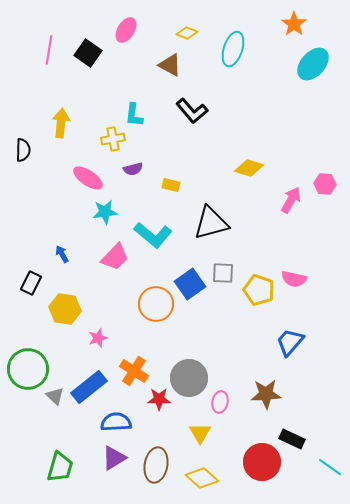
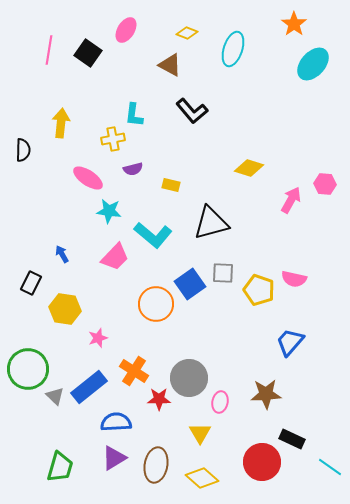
cyan star at (105, 212): moved 4 px right, 1 px up; rotated 15 degrees clockwise
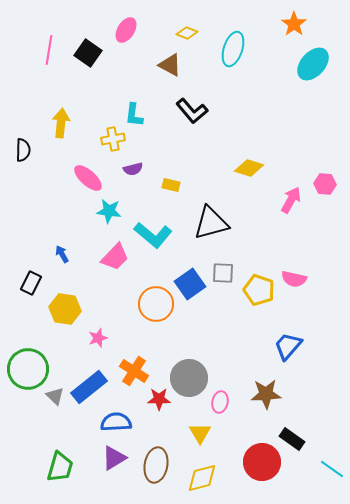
pink ellipse at (88, 178): rotated 8 degrees clockwise
blue trapezoid at (290, 342): moved 2 px left, 4 px down
black rectangle at (292, 439): rotated 10 degrees clockwise
cyan line at (330, 467): moved 2 px right, 2 px down
yellow diamond at (202, 478): rotated 56 degrees counterclockwise
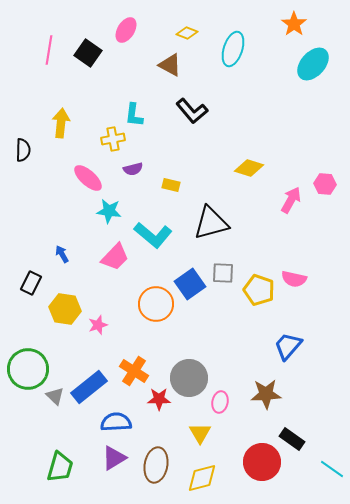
pink star at (98, 338): moved 13 px up
